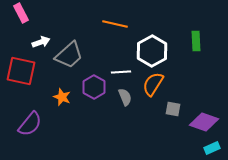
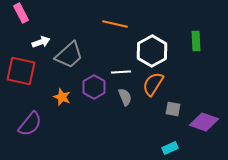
cyan rectangle: moved 42 px left
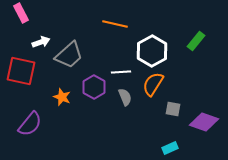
green rectangle: rotated 42 degrees clockwise
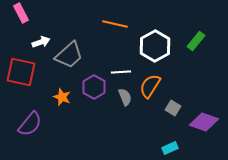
white hexagon: moved 3 px right, 5 px up
red square: moved 1 px down
orange semicircle: moved 3 px left, 2 px down
gray square: moved 1 px up; rotated 21 degrees clockwise
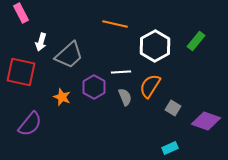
white arrow: rotated 126 degrees clockwise
purple diamond: moved 2 px right, 1 px up
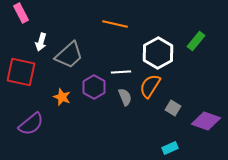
white hexagon: moved 3 px right, 7 px down
purple semicircle: moved 1 px right; rotated 12 degrees clockwise
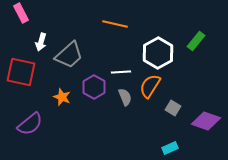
purple semicircle: moved 1 px left
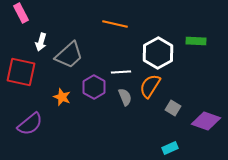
green rectangle: rotated 54 degrees clockwise
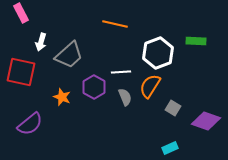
white hexagon: rotated 8 degrees clockwise
